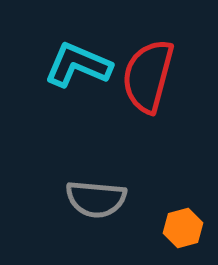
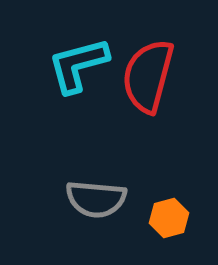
cyan L-shape: rotated 38 degrees counterclockwise
orange hexagon: moved 14 px left, 10 px up
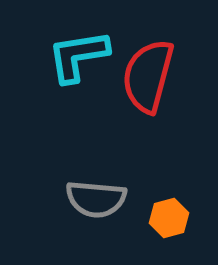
cyan L-shape: moved 9 px up; rotated 6 degrees clockwise
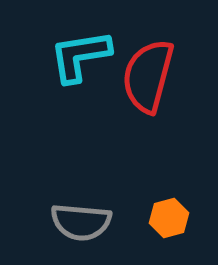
cyan L-shape: moved 2 px right
gray semicircle: moved 15 px left, 23 px down
